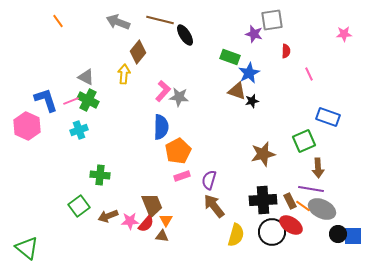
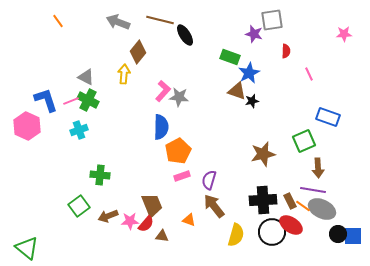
purple line at (311, 189): moved 2 px right, 1 px down
orange triangle at (166, 220): moved 23 px right; rotated 40 degrees counterclockwise
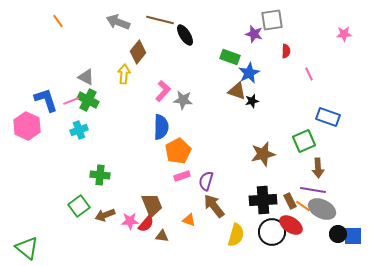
gray star at (179, 97): moved 4 px right, 3 px down
purple semicircle at (209, 180): moved 3 px left, 1 px down
brown arrow at (108, 216): moved 3 px left, 1 px up
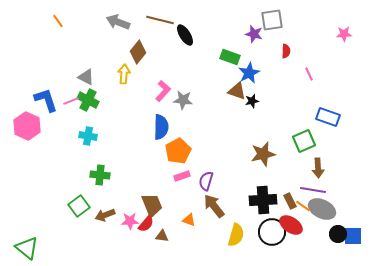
cyan cross at (79, 130): moved 9 px right, 6 px down; rotated 30 degrees clockwise
